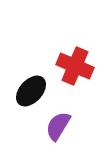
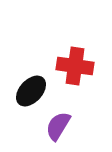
red cross: rotated 15 degrees counterclockwise
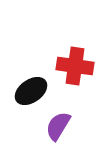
black ellipse: rotated 12 degrees clockwise
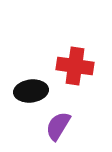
black ellipse: rotated 28 degrees clockwise
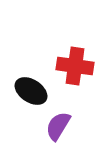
black ellipse: rotated 40 degrees clockwise
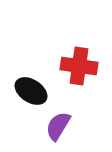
red cross: moved 4 px right
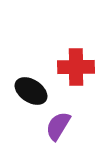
red cross: moved 3 px left, 1 px down; rotated 9 degrees counterclockwise
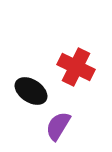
red cross: rotated 27 degrees clockwise
